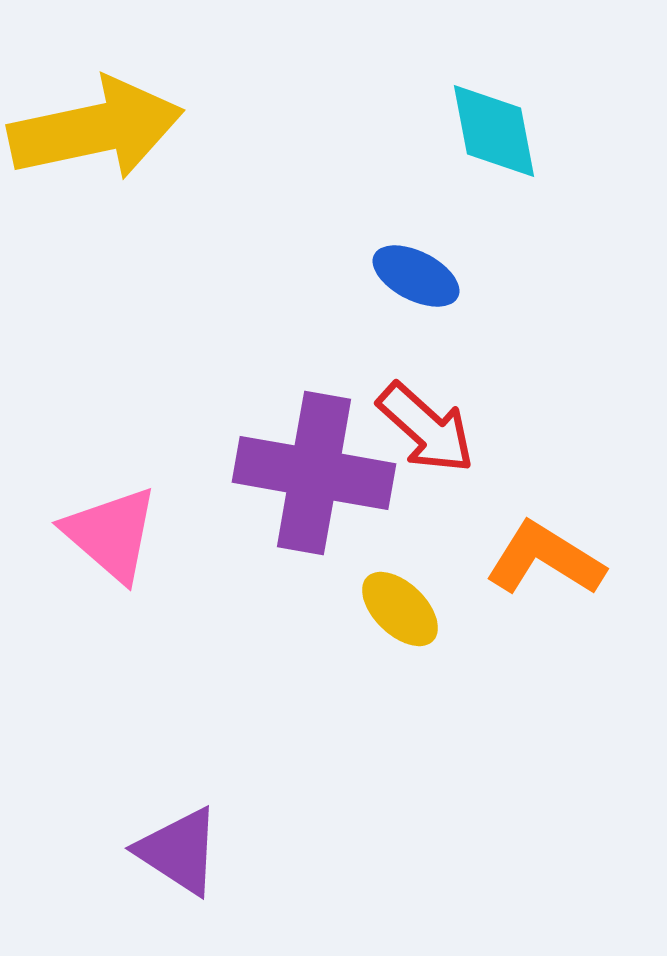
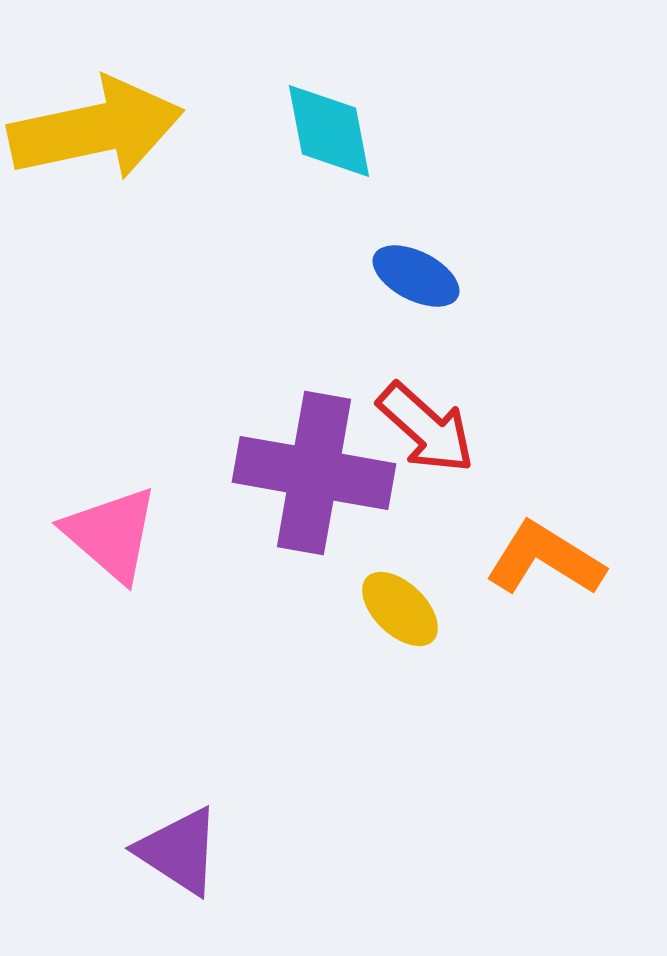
cyan diamond: moved 165 px left
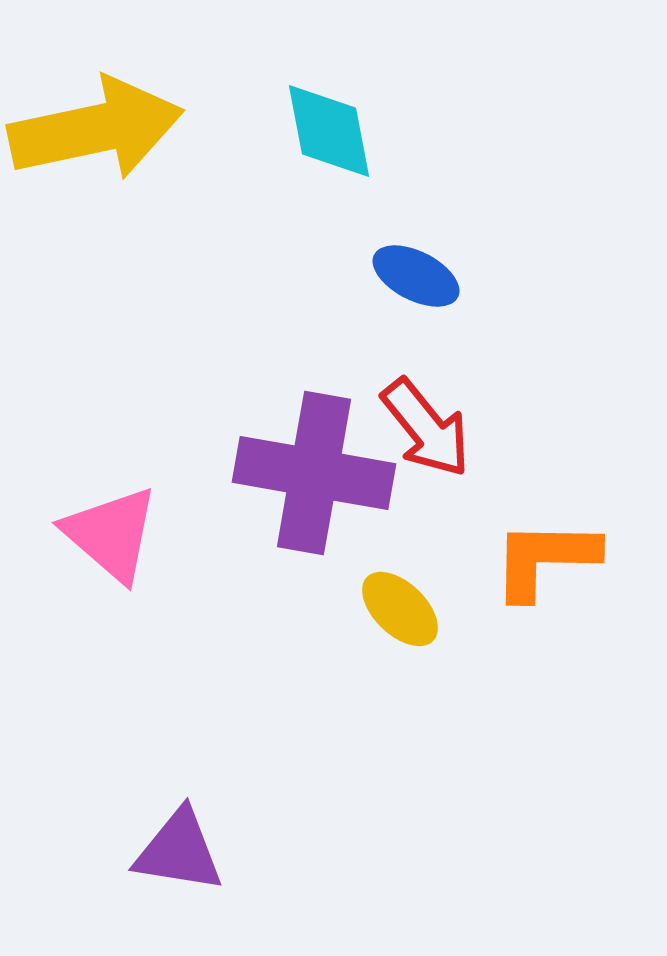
red arrow: rotated 9 degrees clockwise
orange L-shape: rotated 31 degrees counterclockwise
purple triangle: rotated 24 degrees counterclockwise
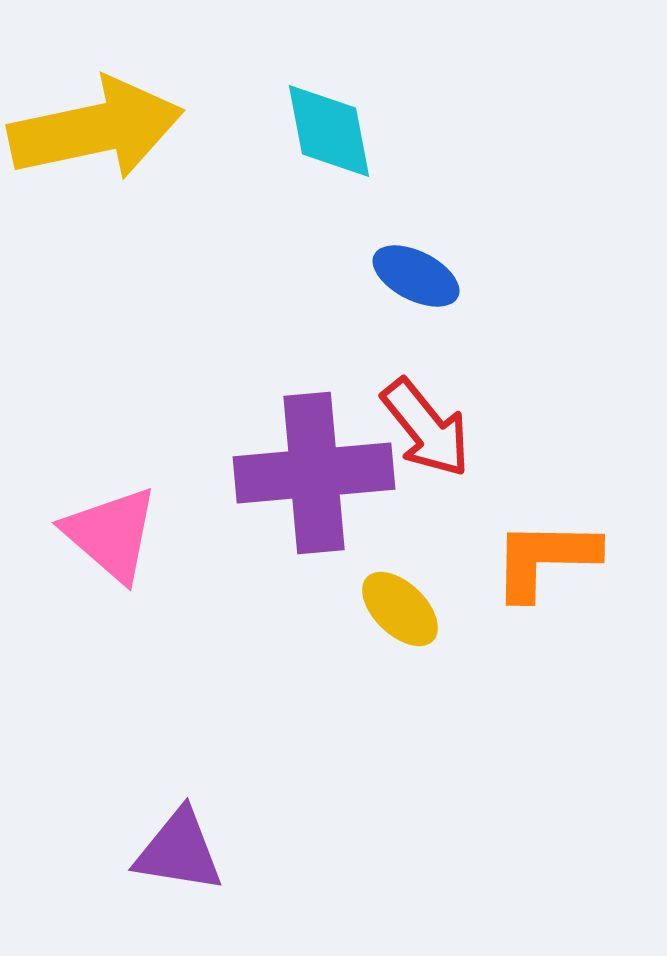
purple cross: rotated 15 degrees counterclockwise
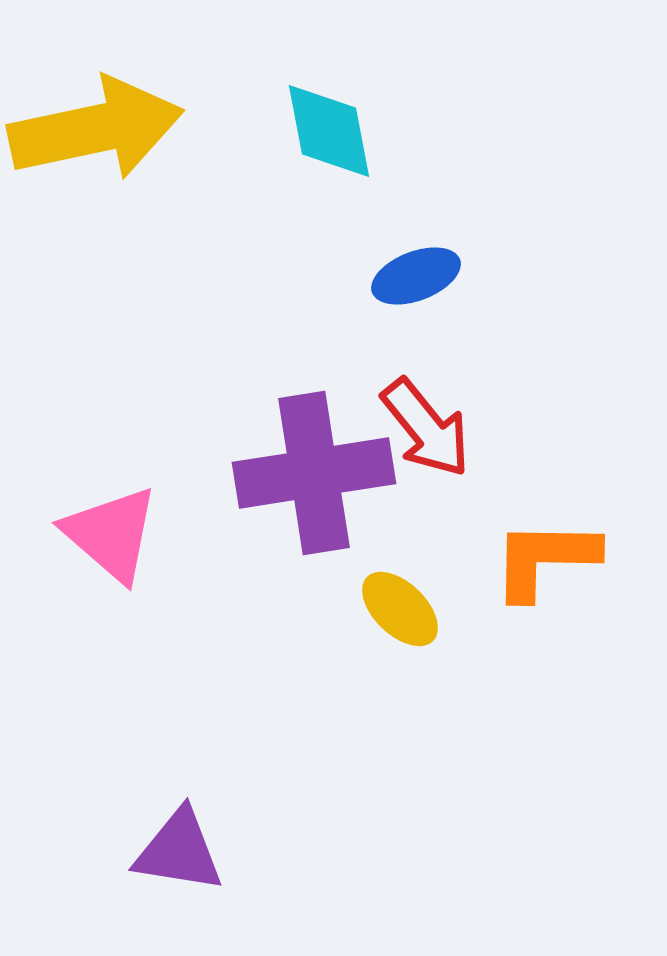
blue ellipse: rotated 48 degrees counterclockwise
purple cross: rotated 4 degrees counterclockwise
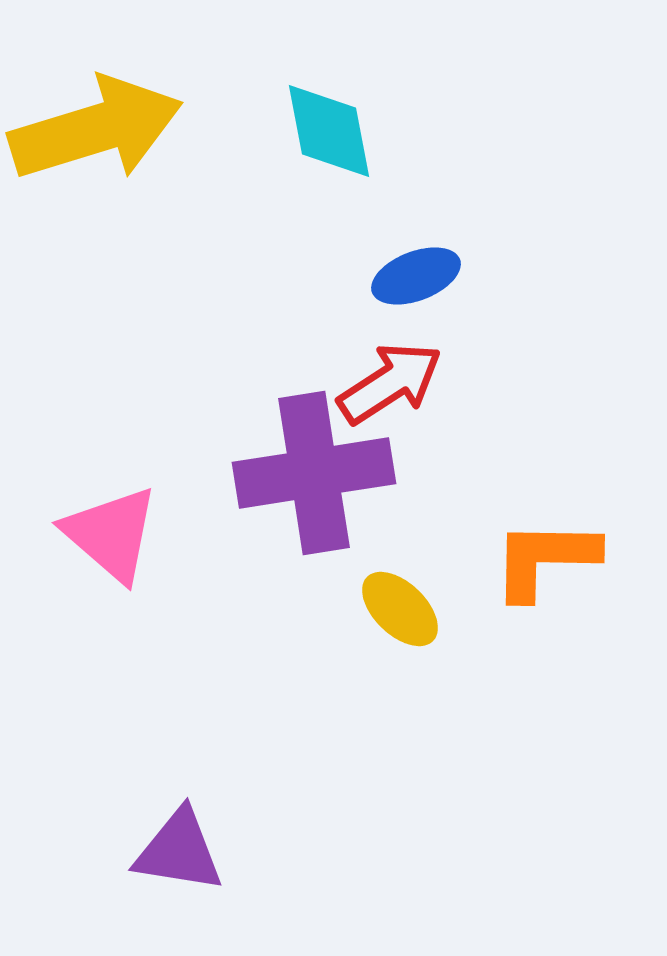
yellow arrow: rotated 5 degrees counterclockwise
red arrow: moved 36 px left, 45 px up; rotated 84 degrees counterclockwise
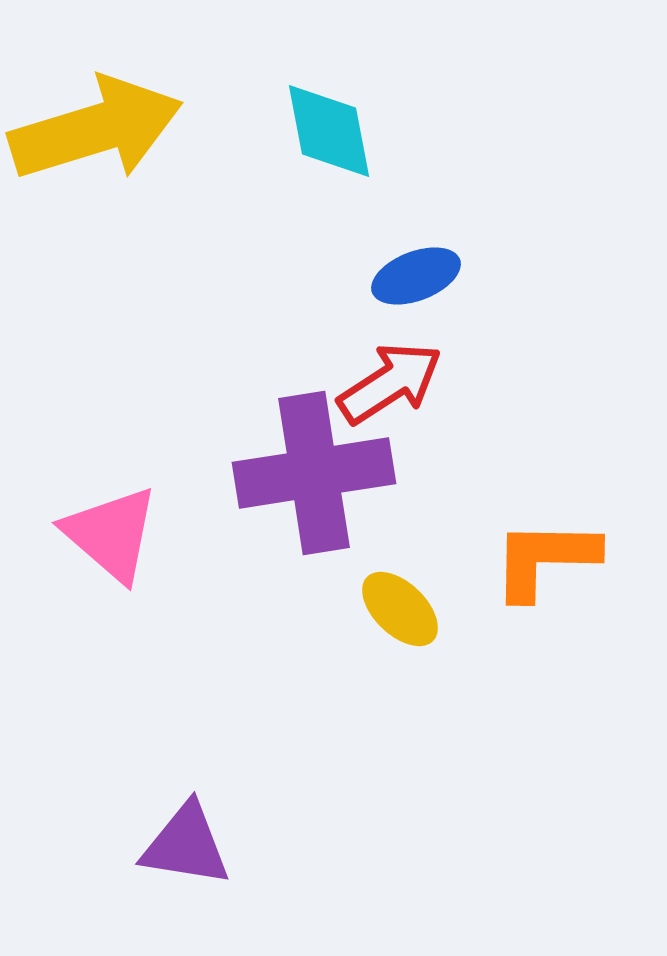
purple triangle: moved 7 px right, 6 px up
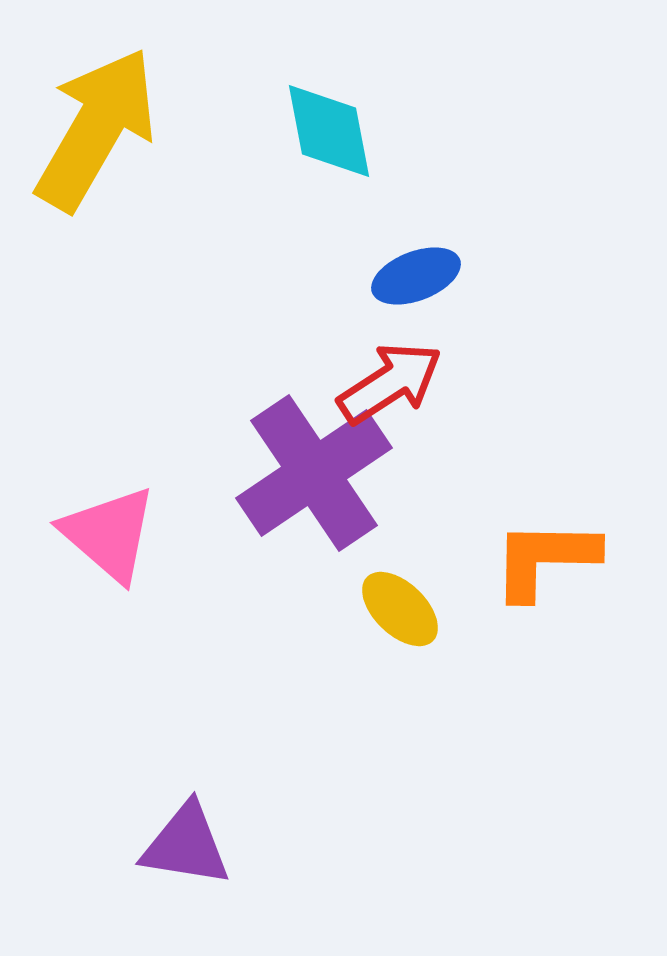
yellow arrow: rotated 43 degrees counterclockwise
purple cross: rotated 25 degrees counterclockwise
pink triangle: moved 2 px left
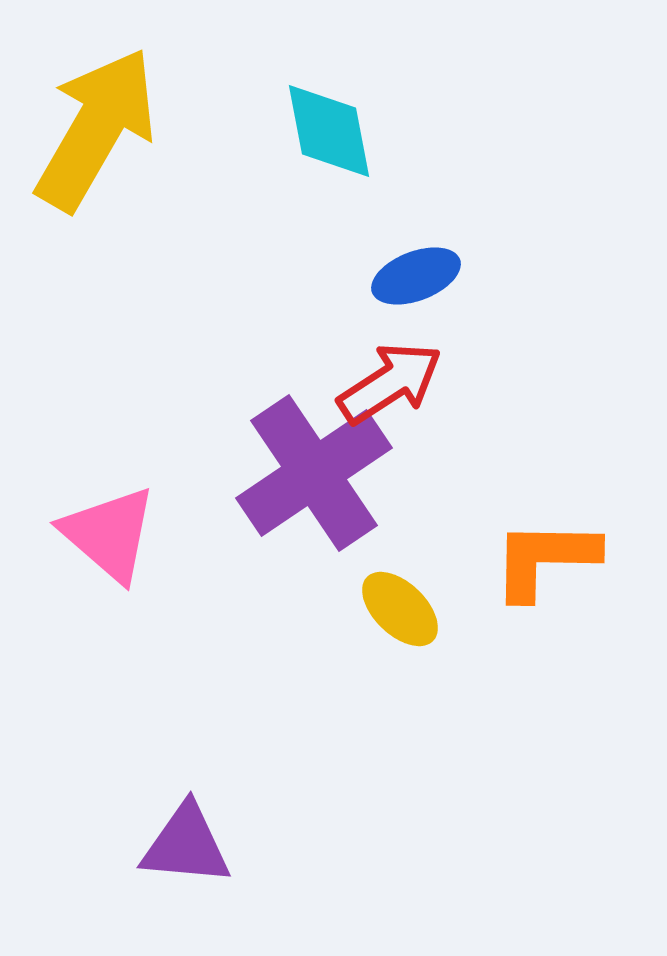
purple triangle: rotated 4 degrees counterclockwise
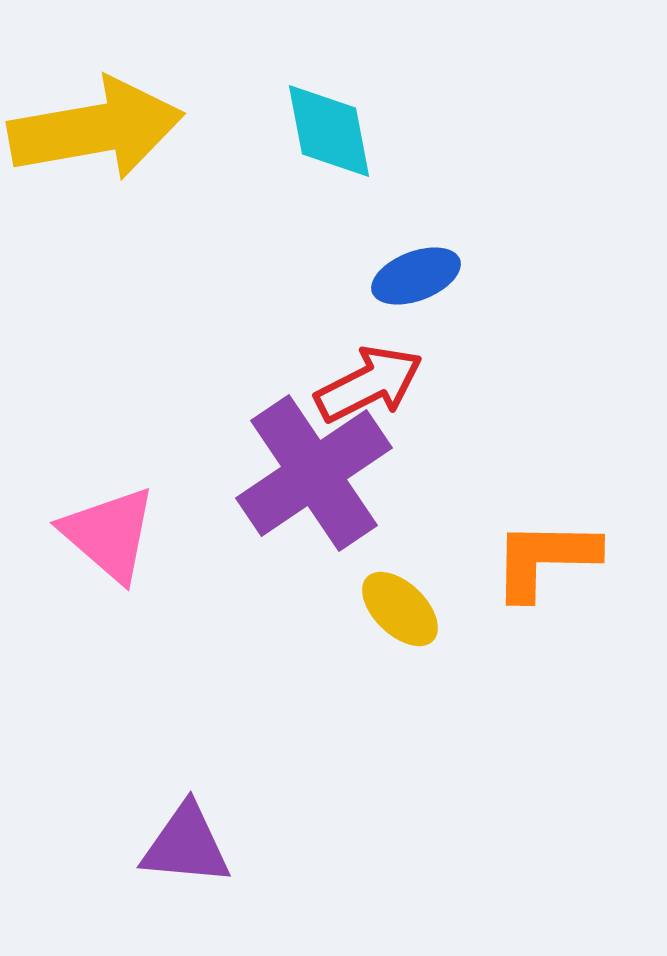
yellow arrow: rotated 50 degrees clockwise
red arrow: moved 21 px left, 1 px down; rotated 6 degrees clockwise
